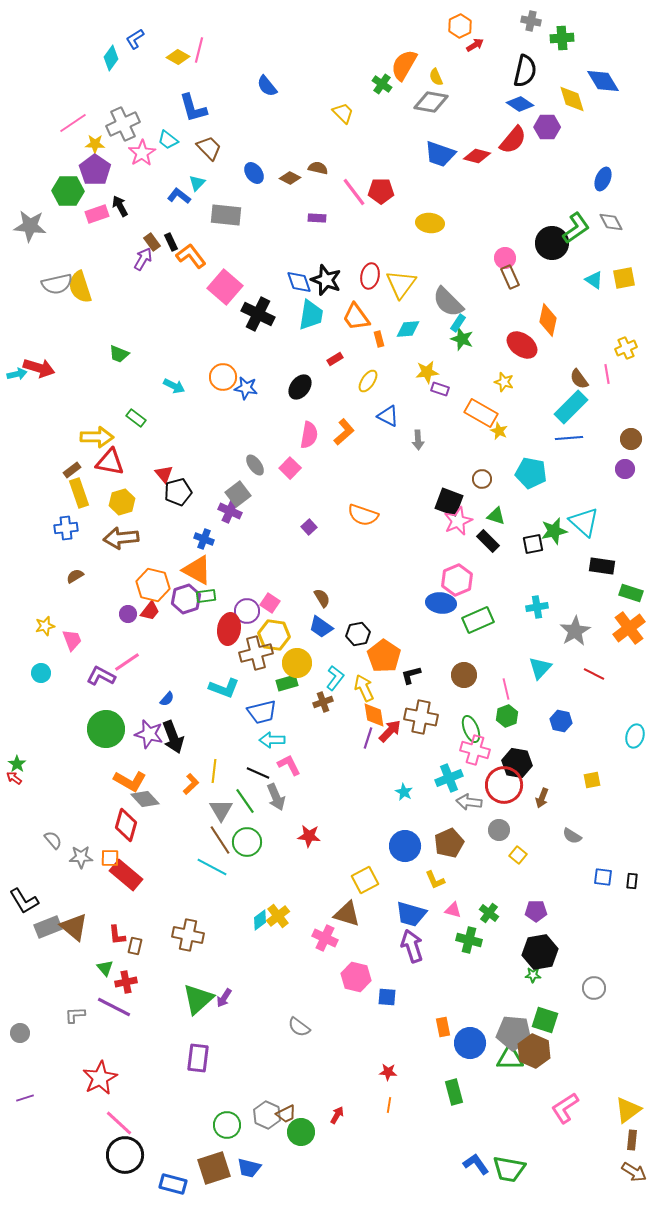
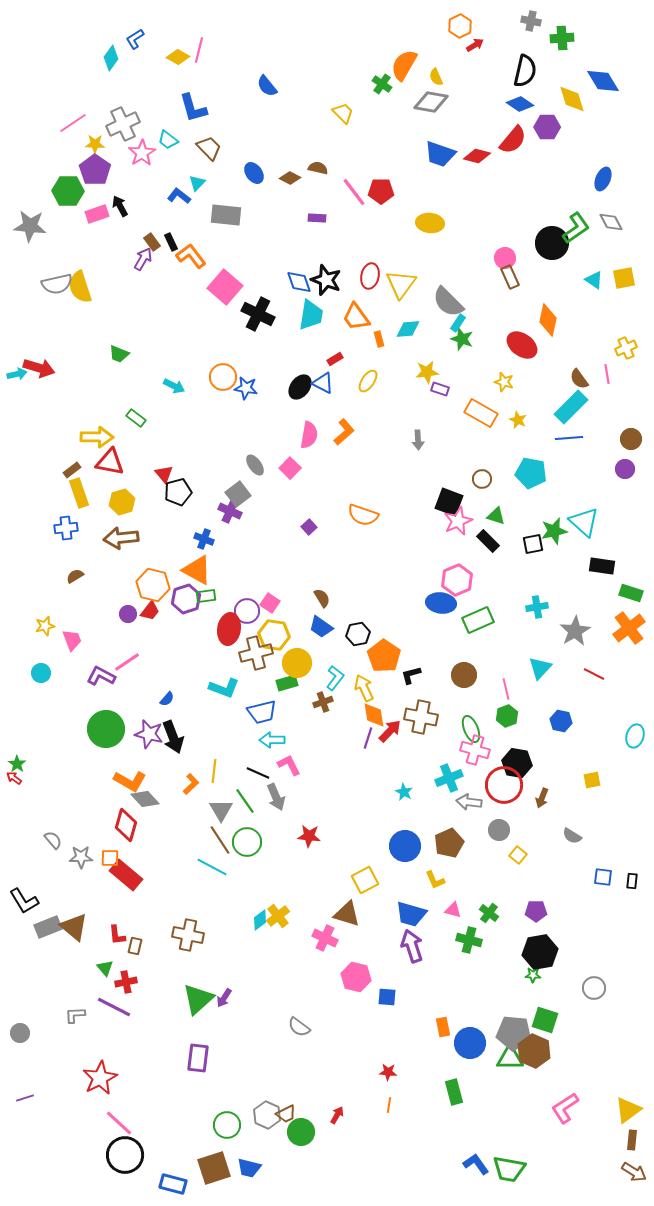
blue triangle at (388, 416): moved 65 px left, 33 px up
yellow star at (499, 431): moved 19 px right, 11 px up
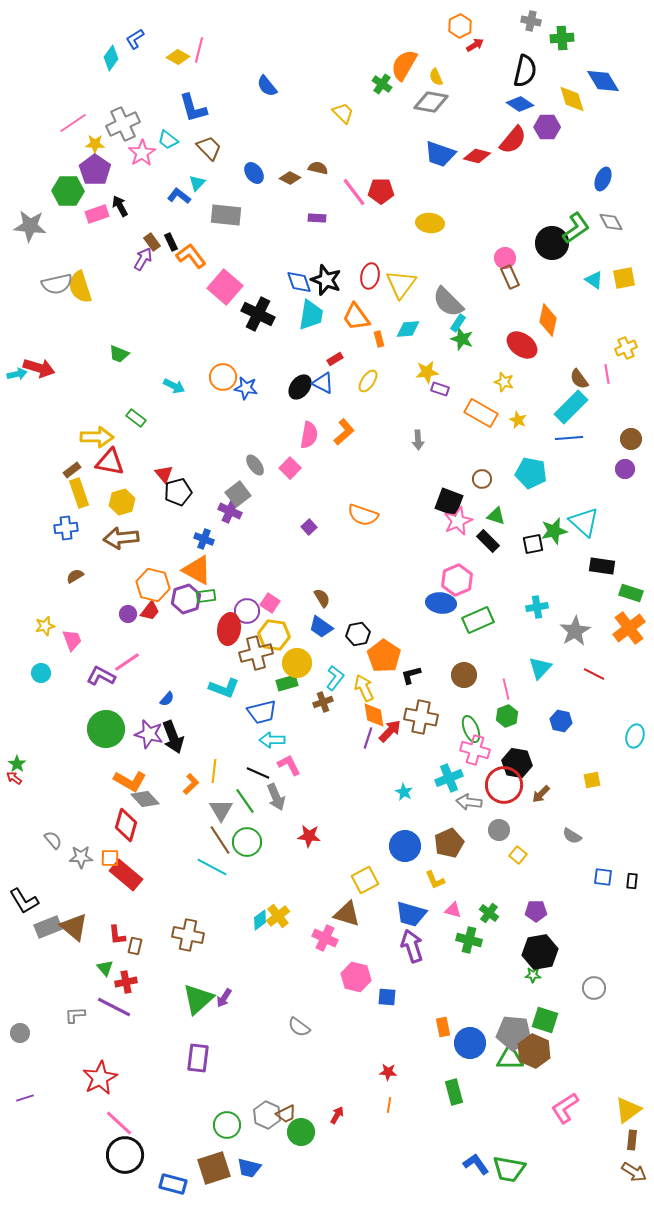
brown arrow at (542, 798): moved 1 px left, 4 px up; rotated 24 degrees clockwise
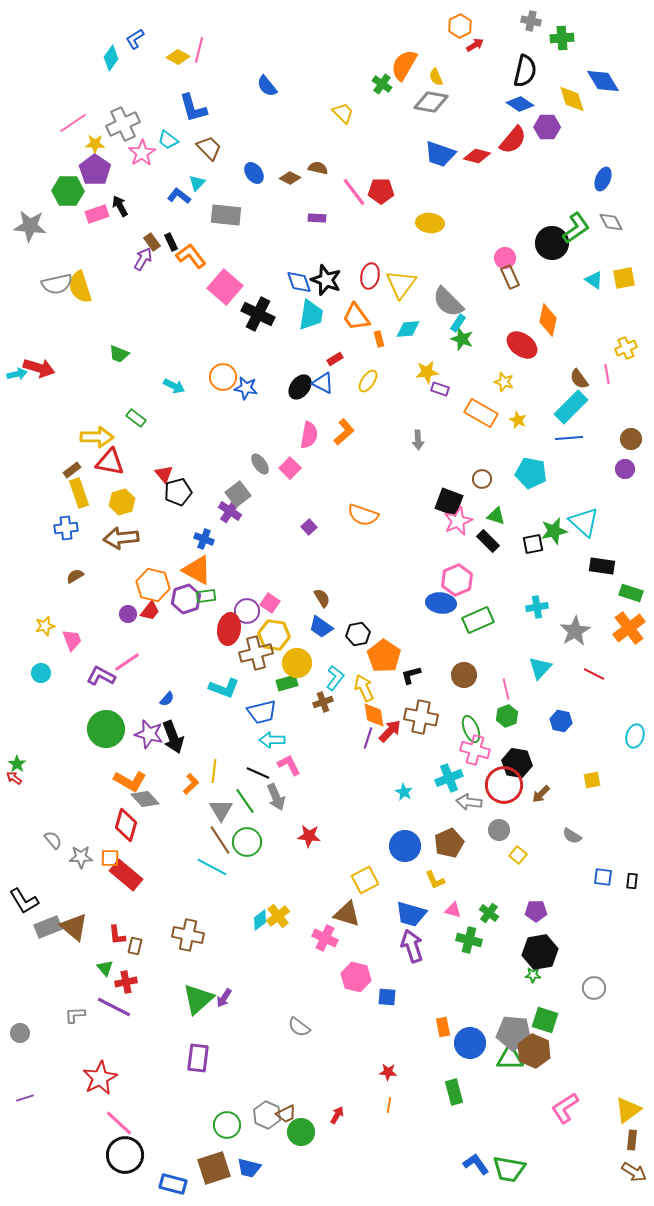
gray ellipse at (255, 465): moved 5 px right, 1 px up
purple cross at (230, 511): rotated 10 degrees clockwise
